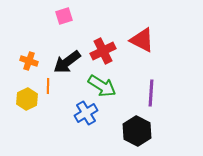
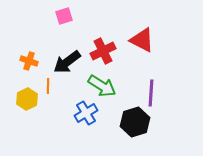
black hexagon: moved 2 px left, 9 px up; rotated 16 degrees clockwise
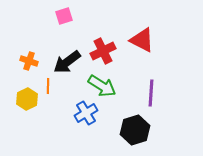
black hexagon: moved 8 px down
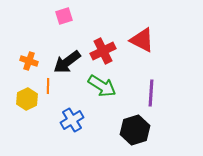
blue cross: moved 14 px left, 7 px down
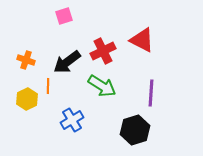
orange cross: moved 3 px left, 1 px up
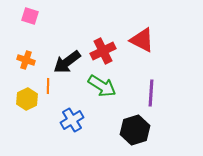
pink square: moved 34 px left; rotated 36 degrees clockwise
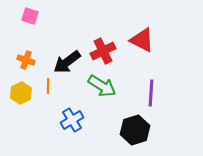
yellow hexagon: moved 6 px left, 6 px up
